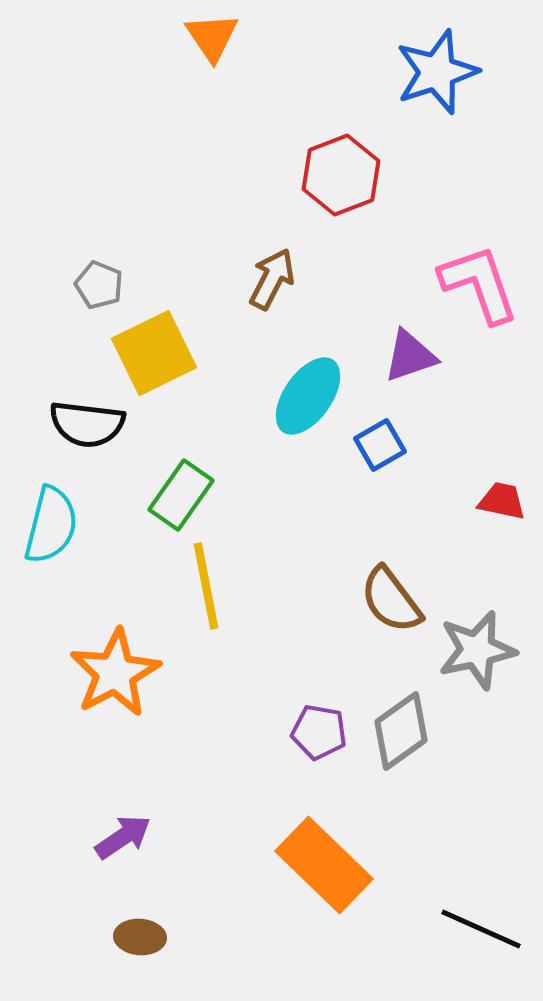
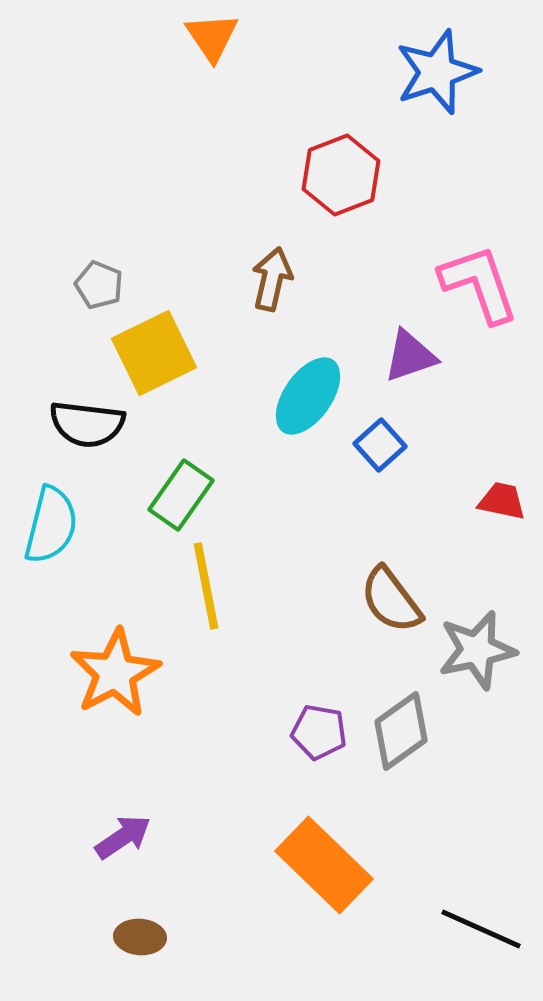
brown arrow: rotated 14 degrees counterclockwise
blue square: rotated 12 degrees counterclockwise
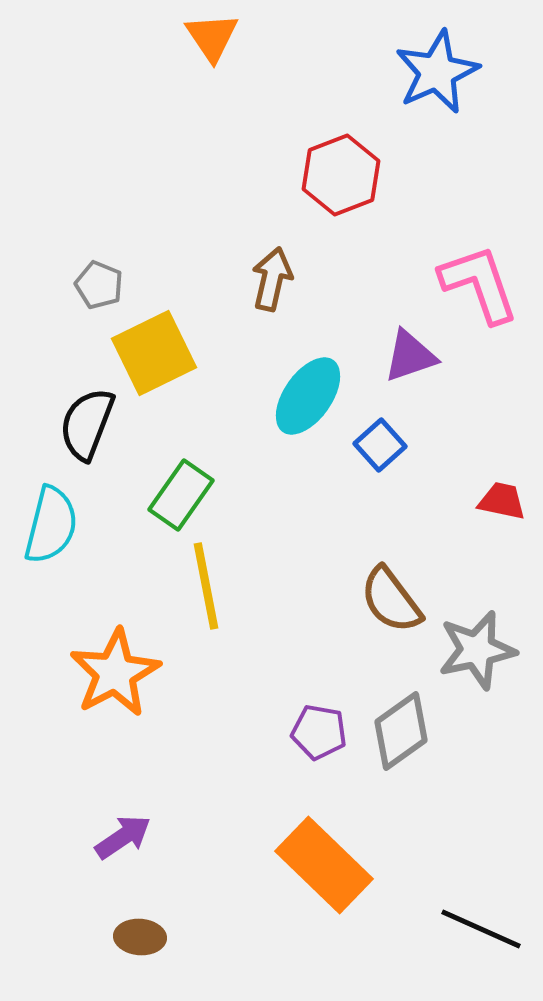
blue star: rotated 6 degrees counterclockwise
black semicircle: rotated 104 degrees clockwise
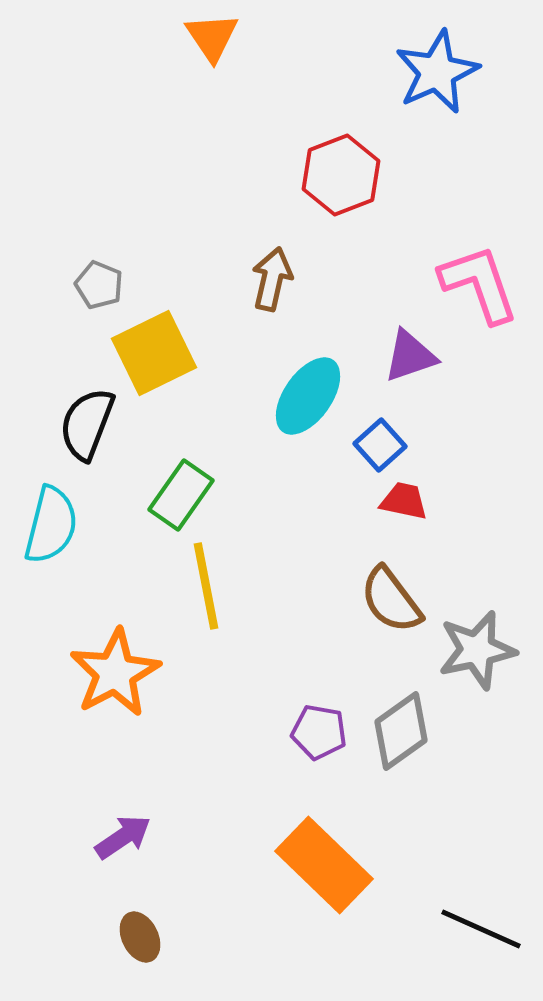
red trapezoid: moved 98 px left
brown ellipse: rotated 60 degrees clockwise
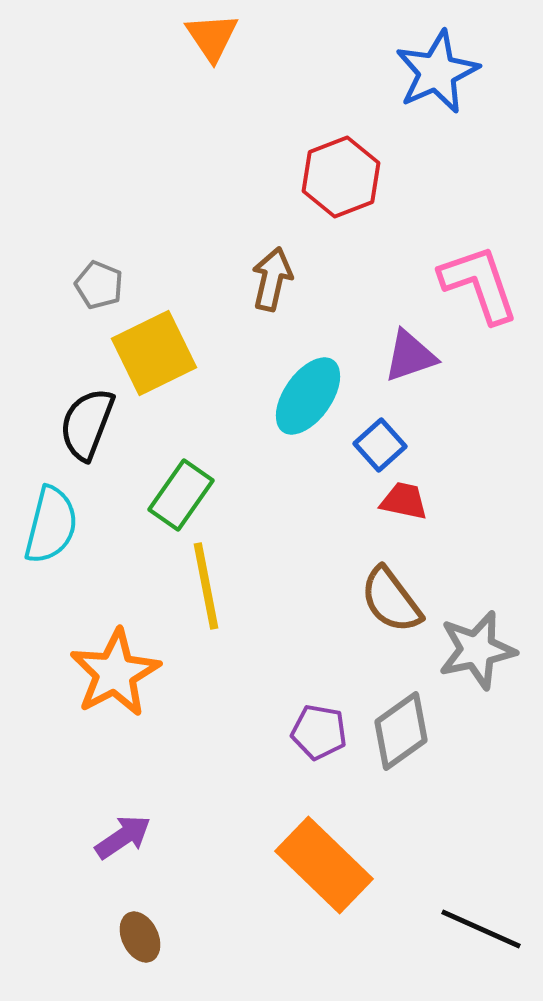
red hexagon: moved 2 px down
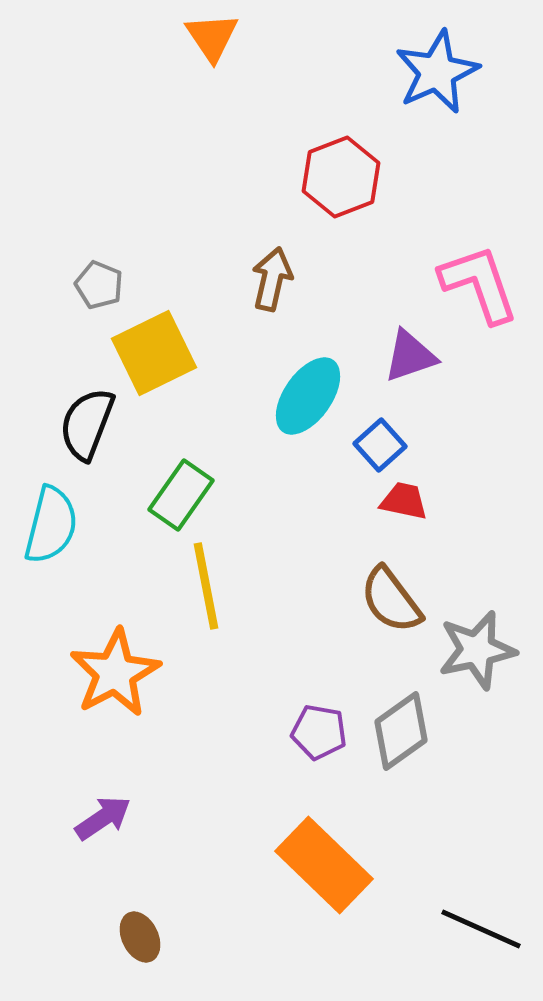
purple arrow: moved 20 px left, 19 px up
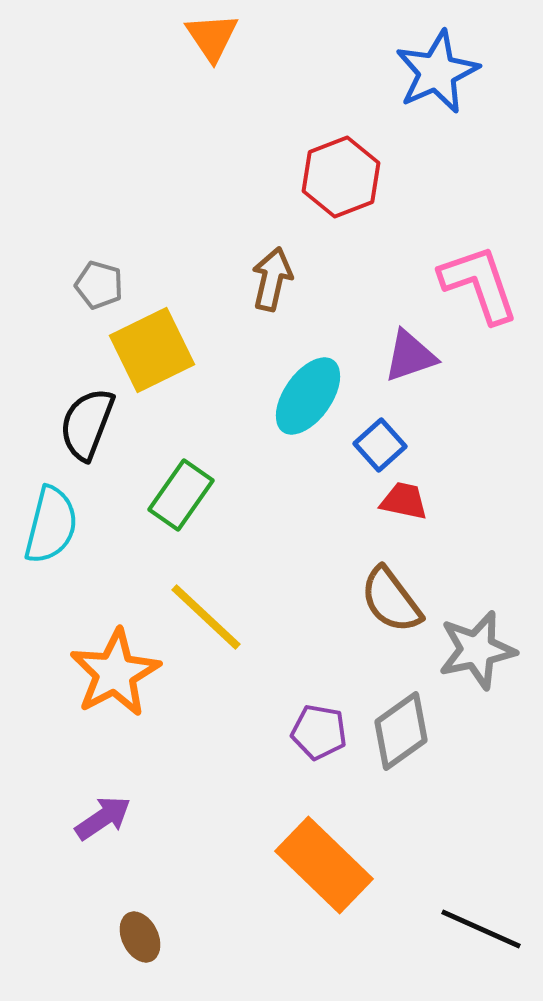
gray pentagon: rotated 6 degrees counterclockwise
yellow square: moved 2 px left, 3 px up
yellow line: moved 31 px down; rotated 36 degrees counterclockwise
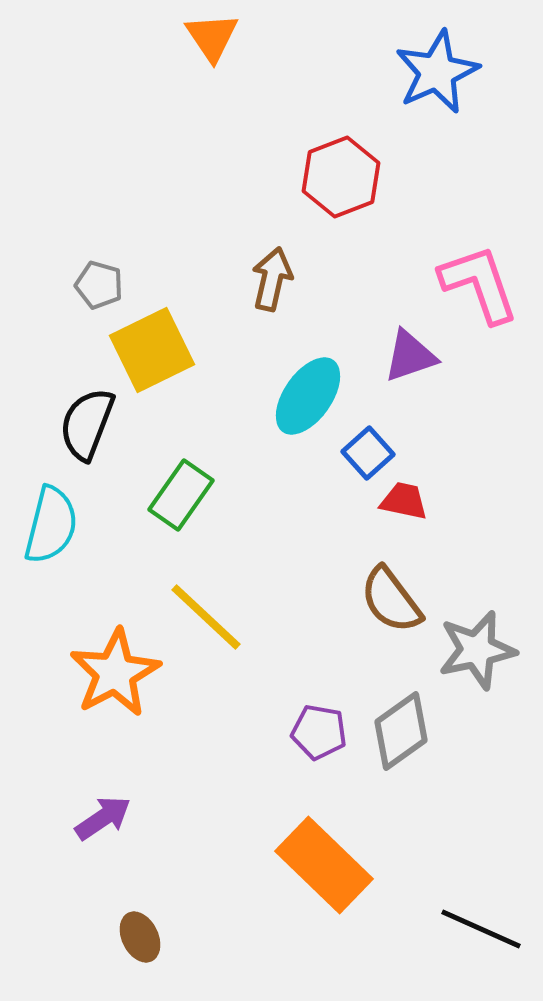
blue square: moved 12 px left, 8 px down
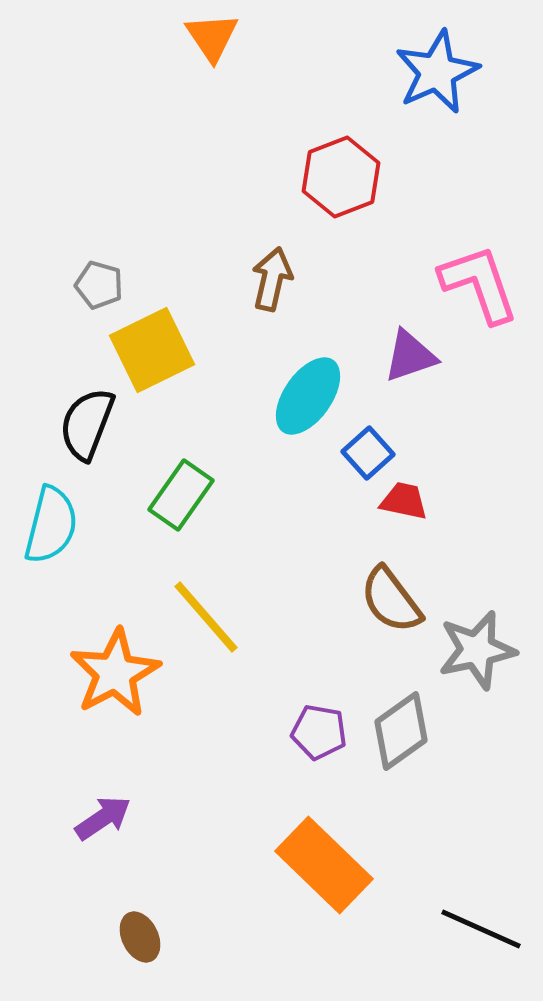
yellow line: rotated 6 degrees clockwise
